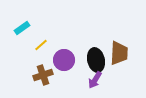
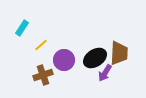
cyan rectangle: rotated 21 degrees counterclockwise
black ellipse: moved 1 px left, 2 px up; rotated 70 degrees clockwise
purple arrow: moved 10 px right, 7 px up
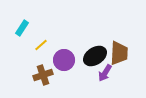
black ellipse: moved 2 px up
